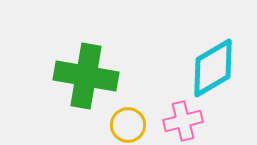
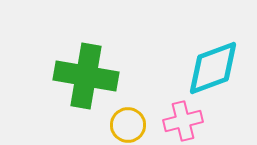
cyan diamond: rotated 10 degrees clockwise
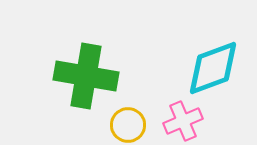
pink cross: rotated 9 degrees counterclockwise
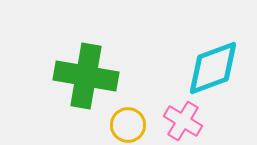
pink cross: rotated 36 degrees counterclockwise
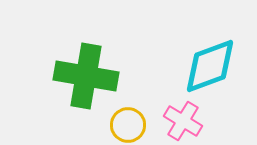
cyan diamond: moved 3 px left, 2 px up
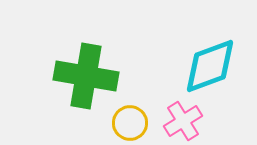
pink cross: rotated 27 degrees clockwise
yellow circle: moved 2 px right, 2 px up
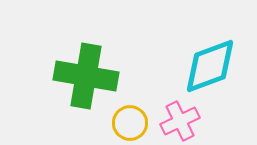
pink cross: moved 3 px left; rotated 6 degrees clockwise
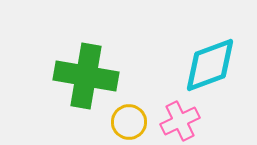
cyan diamond: moved 1 px up
yellow circle: moved 1 px left, 1 px up
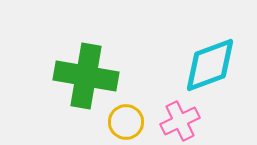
yellow circle: moved 3 px left
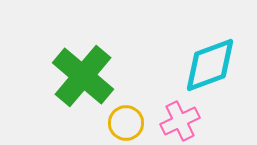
green cross: moved 3 px left; rotated 30 degrees clockwise
yellow circle: moved 1 px down
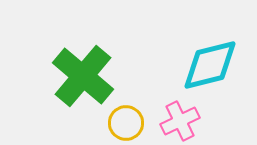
cyan diamond: rotated 6 degrees clockwise
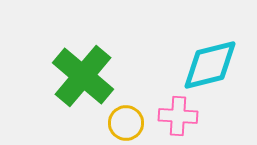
pink cross: moved 2 px left, 5 px up; rotated 30 degrees clockwise
